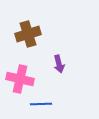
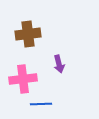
brown cross: rotated 10 degrees clockwise
pink cross: moved 3 px right; rotated 20 degrees counterclockwise
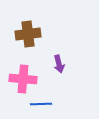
pink cross: rotated 12 degrees clockwise
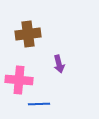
pink cross: moved 4 px left, 1 px down
blue line: moved 2 px left
